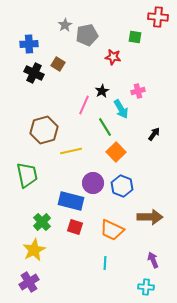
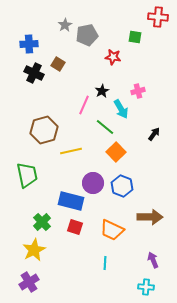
green line: rotated 18 degrees counterclockwise
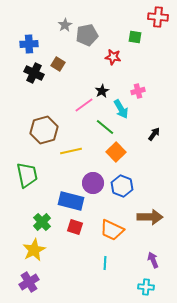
pink line: rotated 30 degrees clockwise
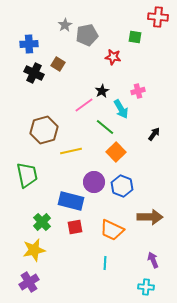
purple circle: moved 1 px right, 1 px up
red square: rotated 28 degrees counterclockwise
yellow star: rotated 15 degrees clockwise
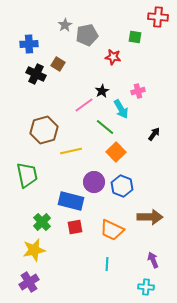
black cross: moved 2 px right, 1 px down
cyan line: moved 2 px right, 1 px down
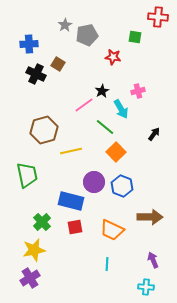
purple cross: moved 1 px right, 4 px up
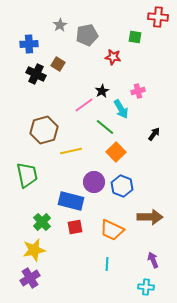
gray star: moved 5 px left
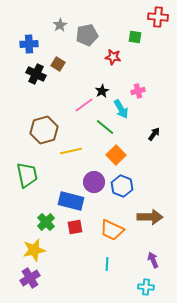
orange square: moved 3 px down
green cross: moved 4 px right
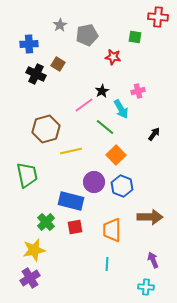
brown hexagon: moved 2 px right, 1 px up
orange trapezoid: rotated 65 degrees clockwise
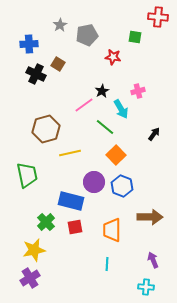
yellow line: moved 1 px left, 2 px down
